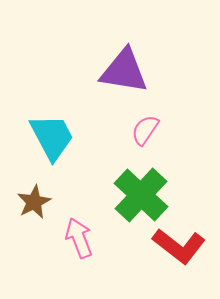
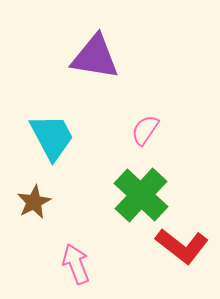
purple triangle: moved 29 px left, 14 px up
pink arrow: moved 3 px left, 26 px down
red L-shape: moved 3 px right
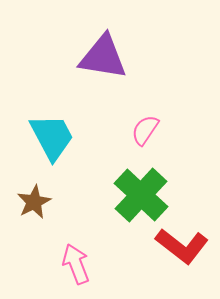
purple triangle: moved 8 px right
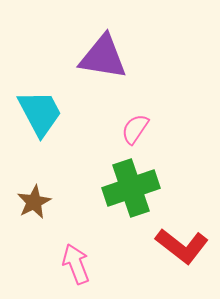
pink semicircle: moved 10 px left, 1 px up
cyan trapezoid: moved 12 px left, 24 px up
green cross: moved 10 px left, 7 px up; rotated 28 degrees clockwise
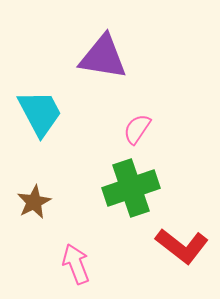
pink semicircle: moved 2 px right
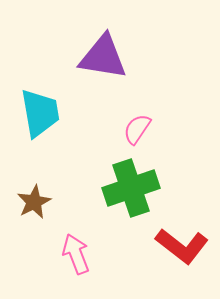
cyan trapezoid: rotated 18 degrees clockwise
pink arrow: moved 10 px up
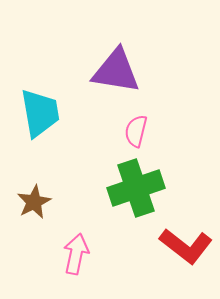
purple triangle: moved 13 px right, 14 px down
pink semicircle: moved 1 px left, 2 px down; rotated 20 degrees counterclockwise
green cross: moved 5 px right
red L-shape: moved 4 px right
pink arrow: rotated 33 degrees clockwise
